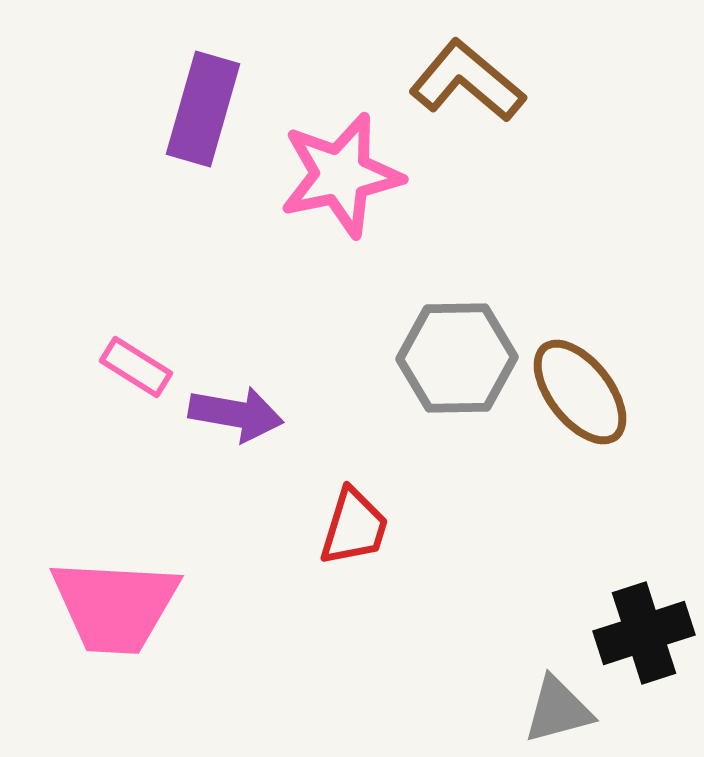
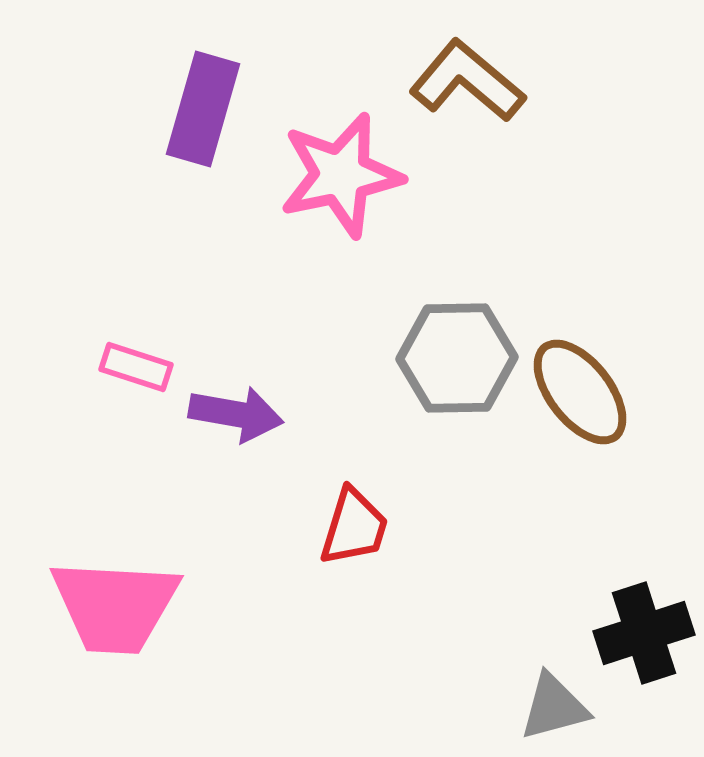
pink rectangle: rotated 14 degrees counterclockwise
gray triangle: moved 4 px left, 3 px up
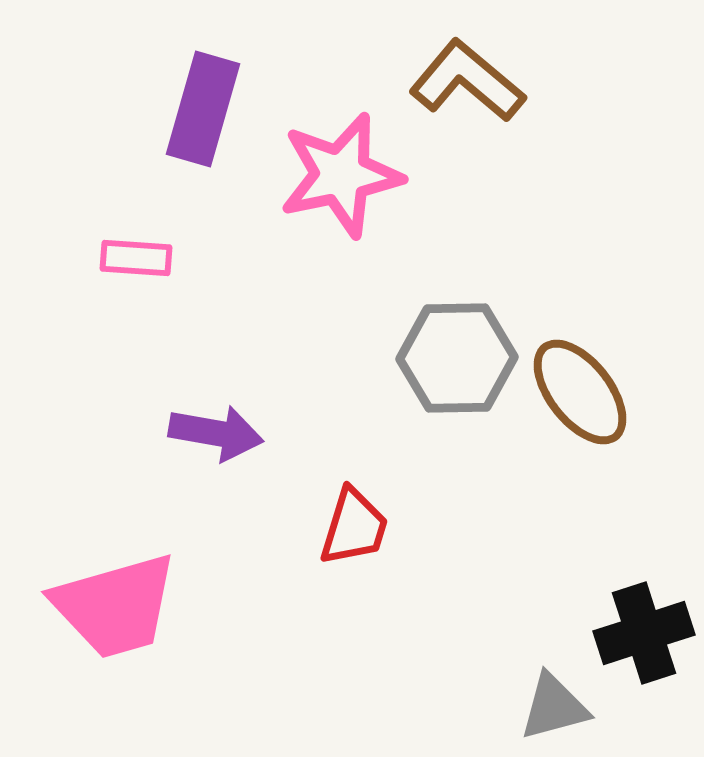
pink rectangle: moved 109 px up; rotated 14 degrees counterclockwise
purple arrow: moved 20 px left, 19 px down
pink trapezoid: rotated 19 degrees counterclockwise
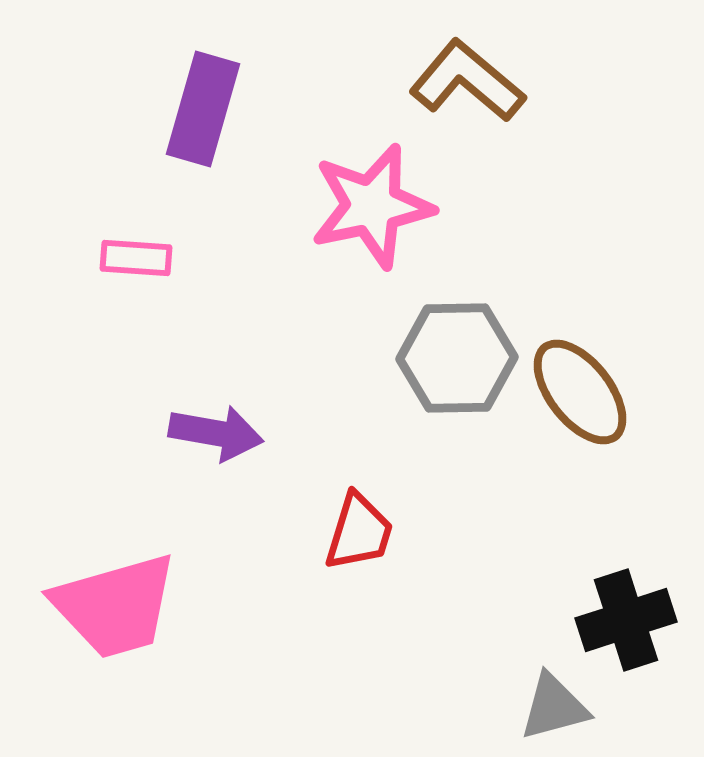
pink star: moved 31 px right, 31 px down
red trapezoid: moved 5 px right, 5 px down
black cross: moved 18 px left, 13 px up
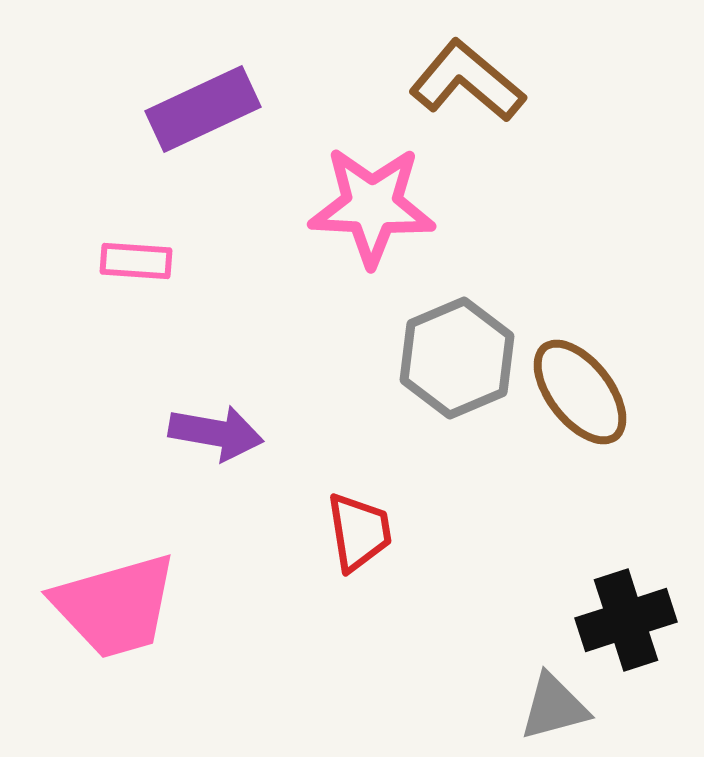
purple rectangle: rotated 49 degrees clockwise
pink star: rotated 15 degrees clockwise
pink rectangle: moved 3 px down
gray hexagon: rotated 22 degrees counterclockwise
red trapezoid: rotated 26 degrees counterclockwise
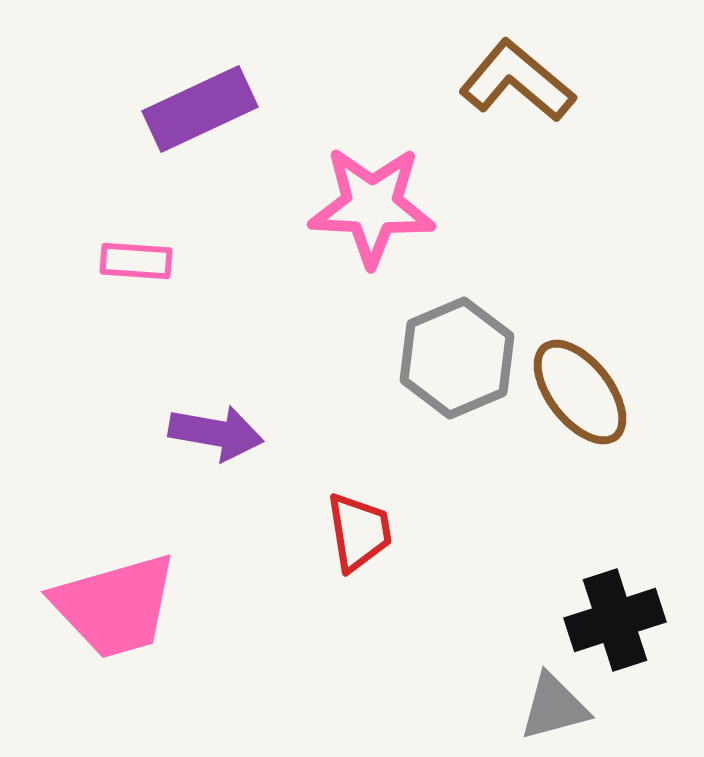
brown L-shape: moved 50 px right
purple rectangle: moved 3 px left
black cross: moved 11 px left
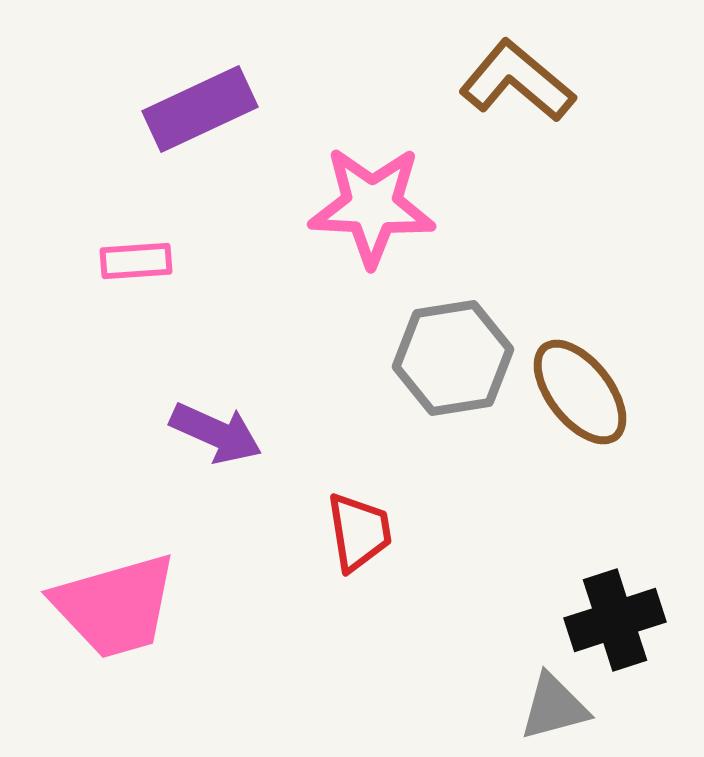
pink rectangle: rotated 8 degrees counterclockwise
gray hexagon: moved 4 px left; rotated 14 degrees clockwise
purple arrow: rotated 14 degrees clockwise
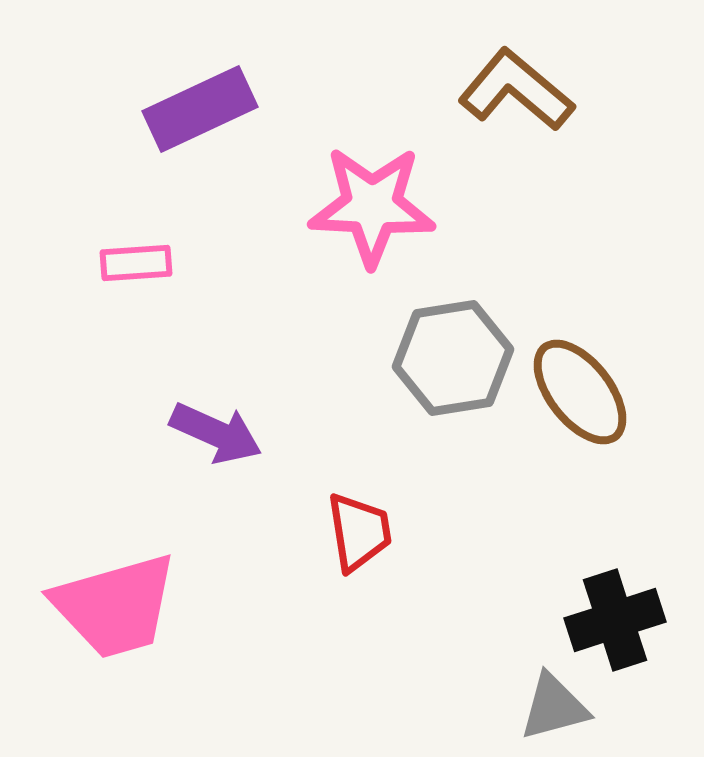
brown L-shape: moved 1 px left, 9 px down
pink rectangle: moved 2 px down
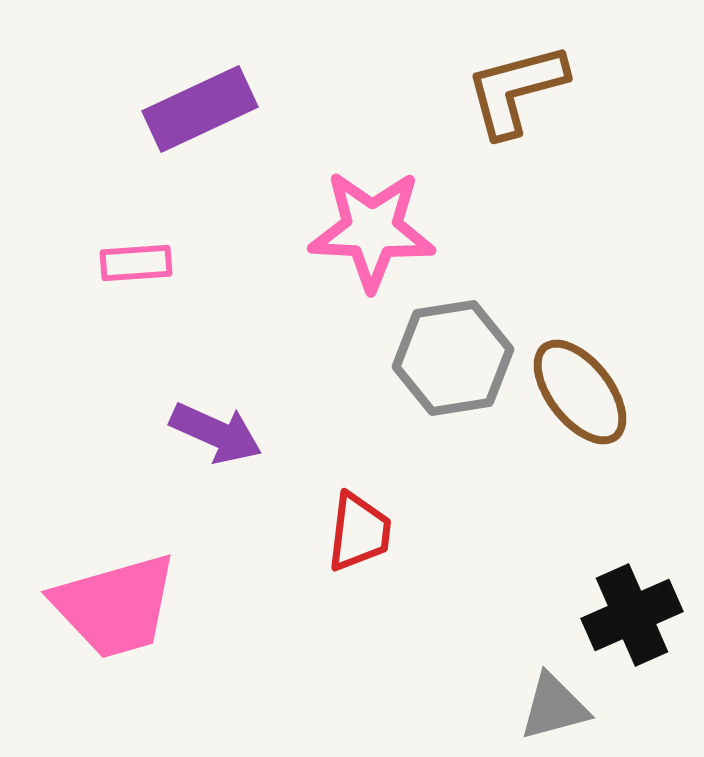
brown L-shape: rotated 55 degrees counterclockwise
pink star: moved 24 px down
red trapezoid: rotated 16 degrees clockwise
black cross: moved 17 px right, 5 px up; rotated 6 degrees counterclockwise
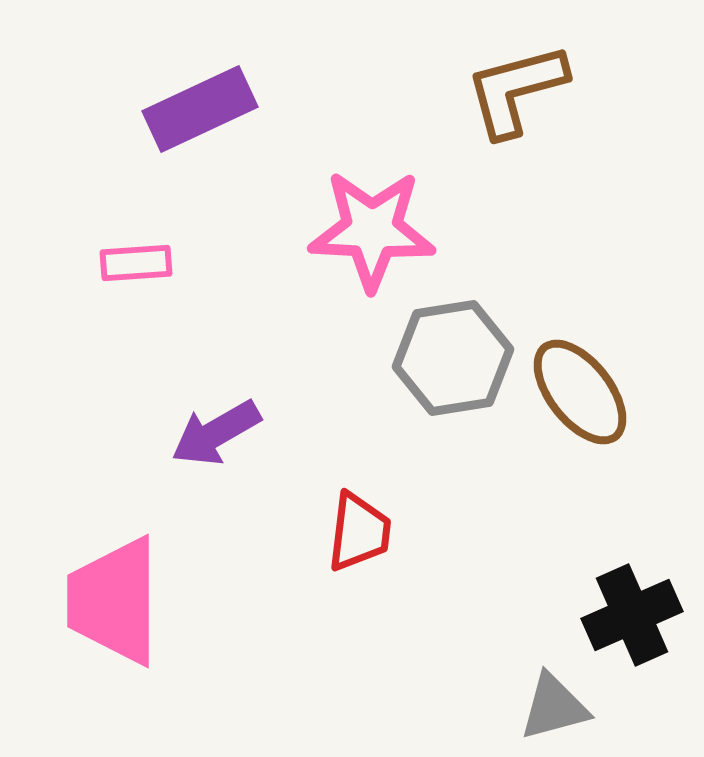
purple arrow: rotated 126 degrees clockwise
pink trapezoid: moved 1 px left, 5 px up; rotated 106 degrees clockwise
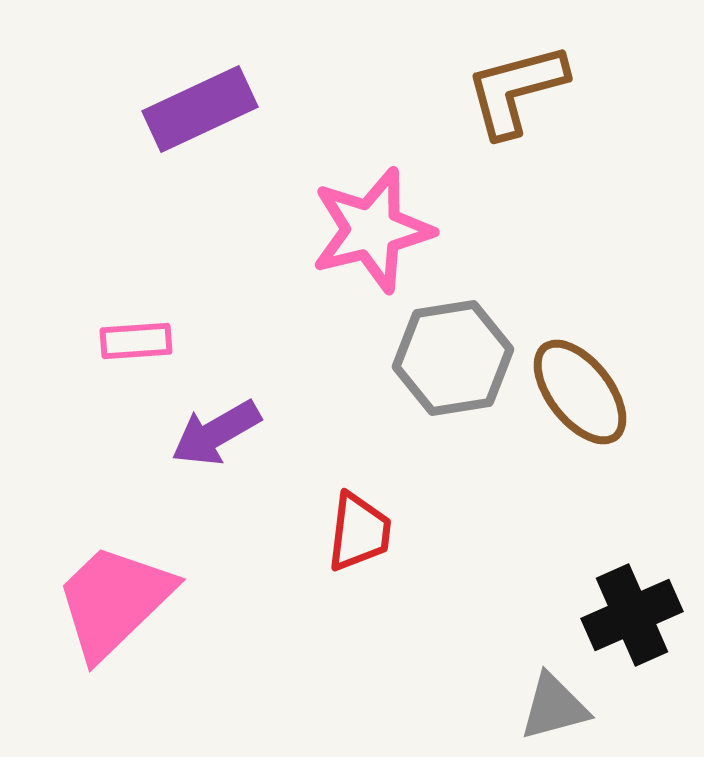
pink star: rotated 17 degrees counterclockwise
pink rectangle: moved 78 px down
pink trapezoid: rotated 46 degrees clockwise
